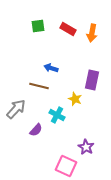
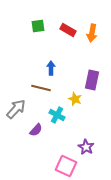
red rectangle: moved 1 px down
blue arrow: rotated 72 degrees clockwise
brown line: moved 2 px right, 2 px down
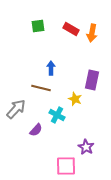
red rectangle: moved 3 px right, 1 px up
pink square: rotated 25 degrees counterclockwise
